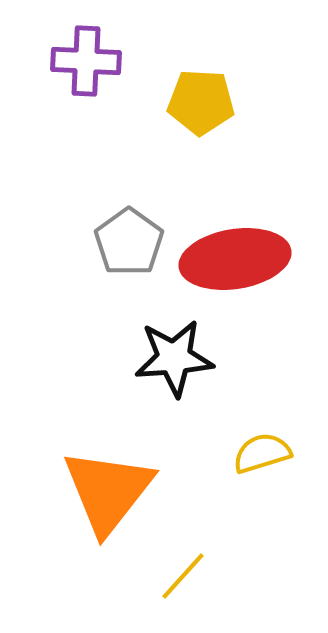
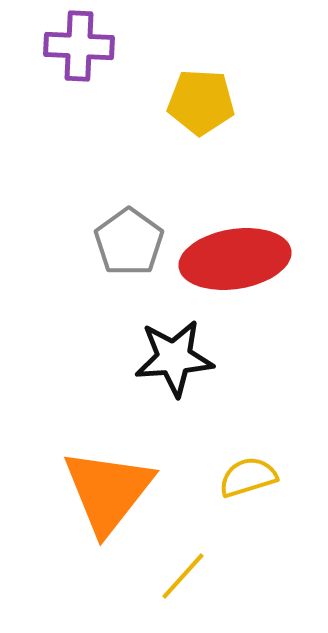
purple cross: moved 7 px left, 15 px up
yellow semicircle: moved 14 px left, 24 px down
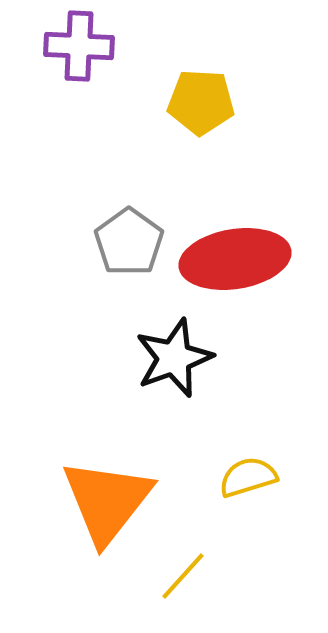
black star: rotated 16 degrees counterclockwise
orange triangle: moved 1 px left, 10 px down
